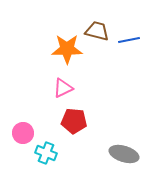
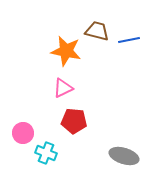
orange star: moved 1 px left, 2 px down; rotated 12 degrees clockwise
gray ellipse: moved 2 px down
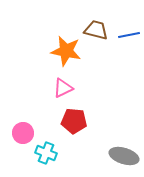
brown trapezoid: moved 1 px left, 1 px up
blue line: moved 5 px up
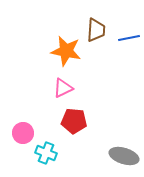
brown trapezoid: rotated 80 degrees clockwise
blue line: moved 3 px down
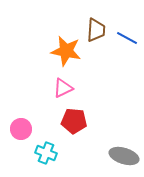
blue line: moved 2 px left; rotated 40 degrees clockwise
pink circle: moved 2 px left, 4 px up
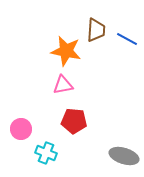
blue line: moved 1 px down
pink triangle: moved 3 px up; rotated 15 degrees clockwise
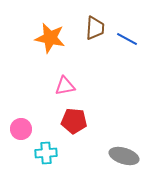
brown trapezoid: moved 1 px left, 2 px up
orange star: moved 16 px left, 13 px up
pink triangle: moved 2 px right, 1 px down
cyan cross: rotated 25 degrees counterclockwise
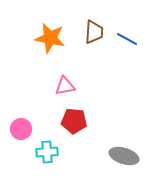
brown trapezoid: moved 1 px left, 4 px down
cyan cross: moved 1 px right, 1 px up
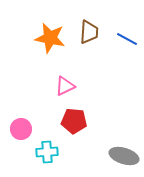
brown trapezoid: moved 5 px left
pink triangle: rotated 15 degrees counterclockwise
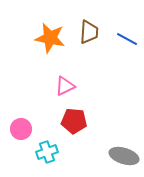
cyan cross: rotated 15 degrees counterclockwise
